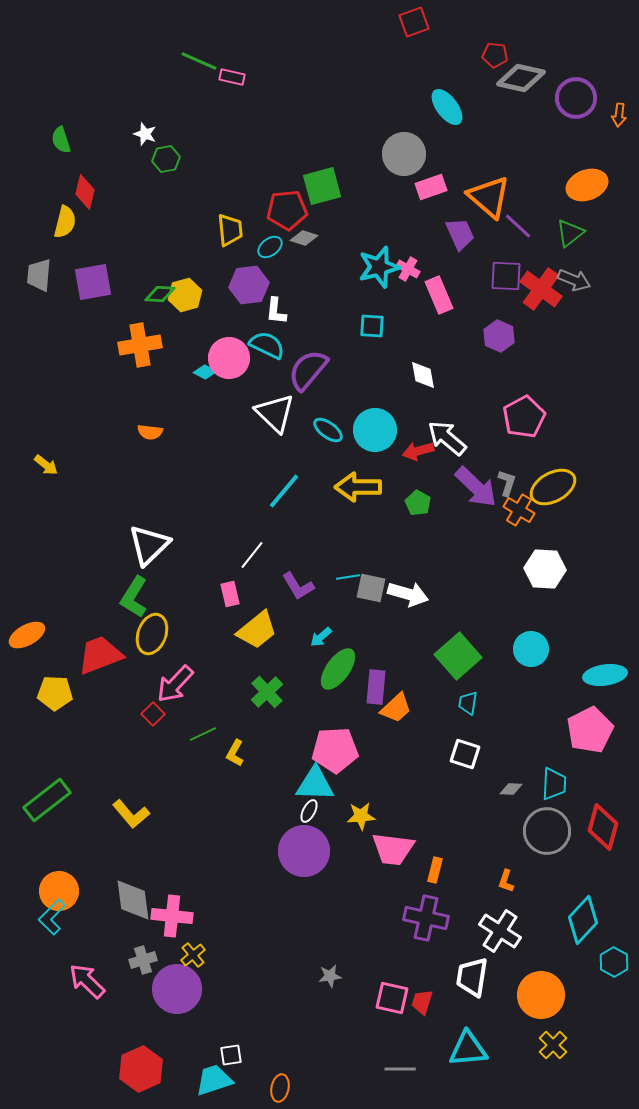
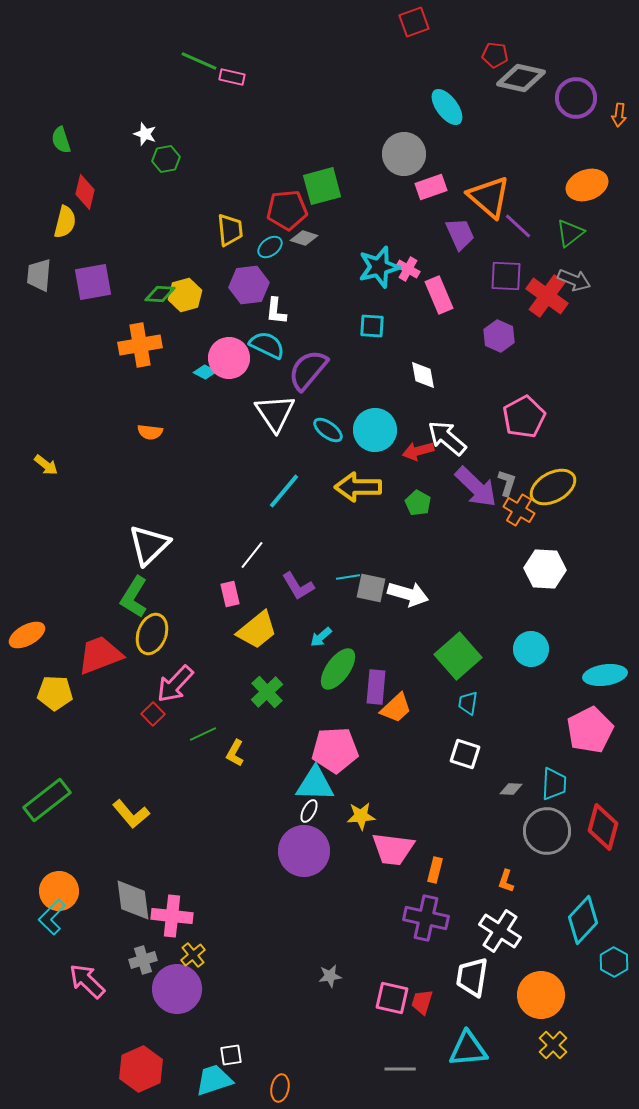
red cross at (541, 289): moved 6 px right, 7 px down
white triangle at (275, 413): rotated 12 degrees clockwise
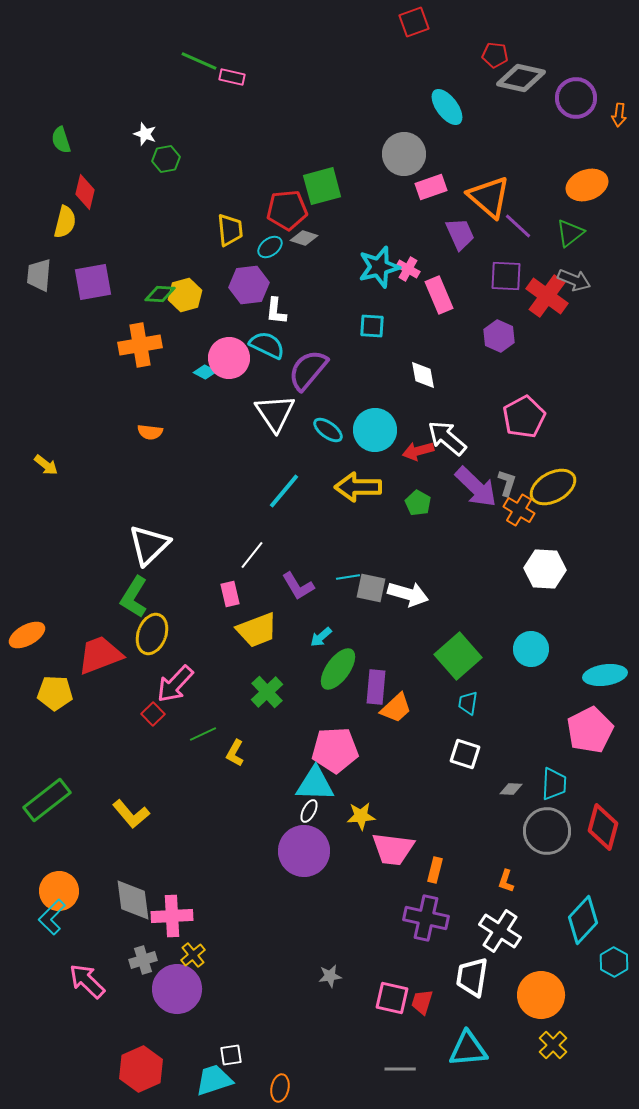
yellow trapezoid at (257, 630): rotated 18 degrees clockwise
pink cross at (172, 916): rotated 9 degrees counterclockwise
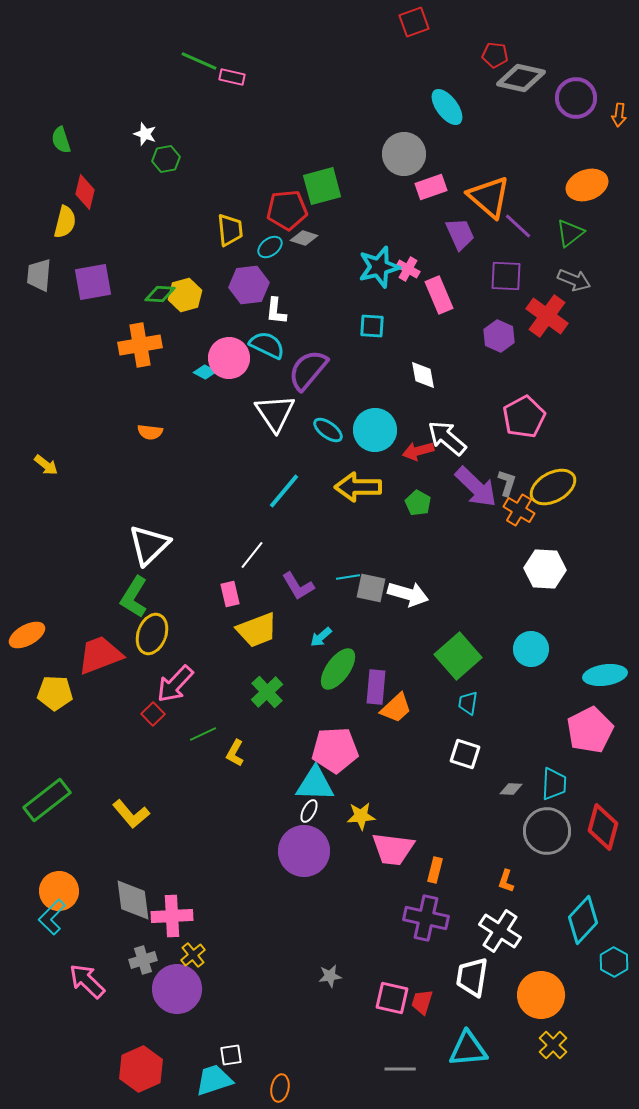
red cross at (547, 296): moved 20 px down
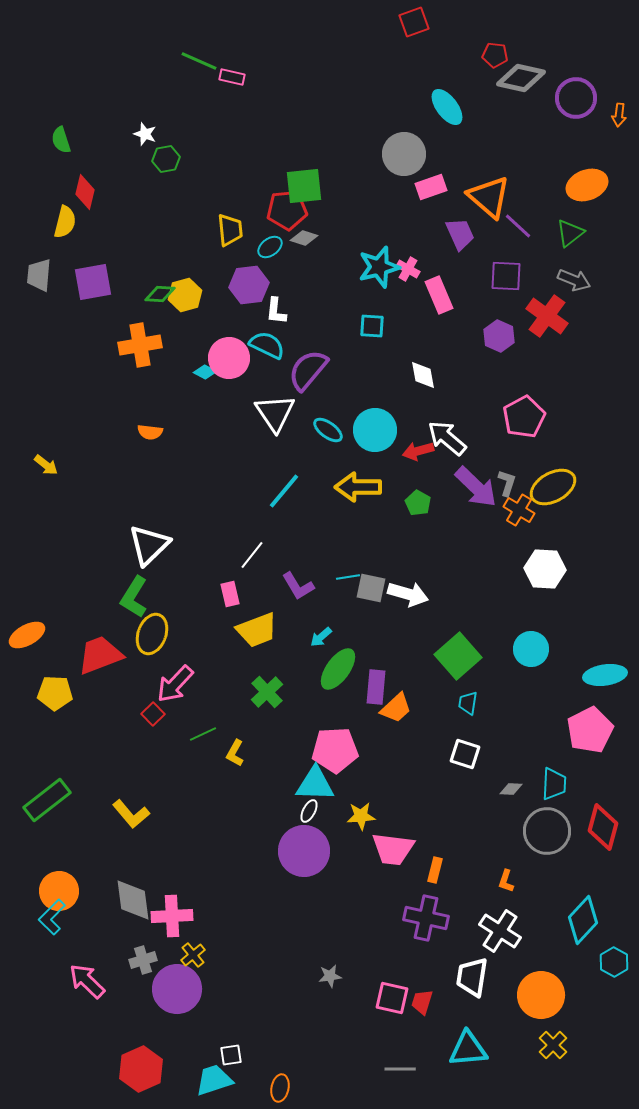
green square at (322, 186): moved 18 px left; rotated 9 degrees clockwise
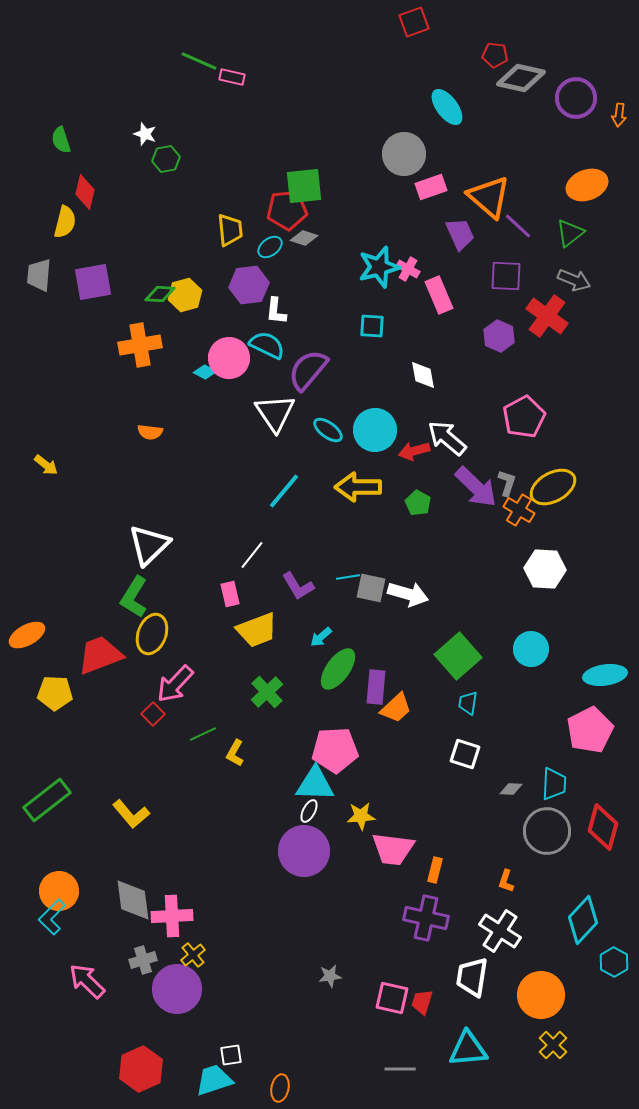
red arrow at (418, 451): moved 4 px left
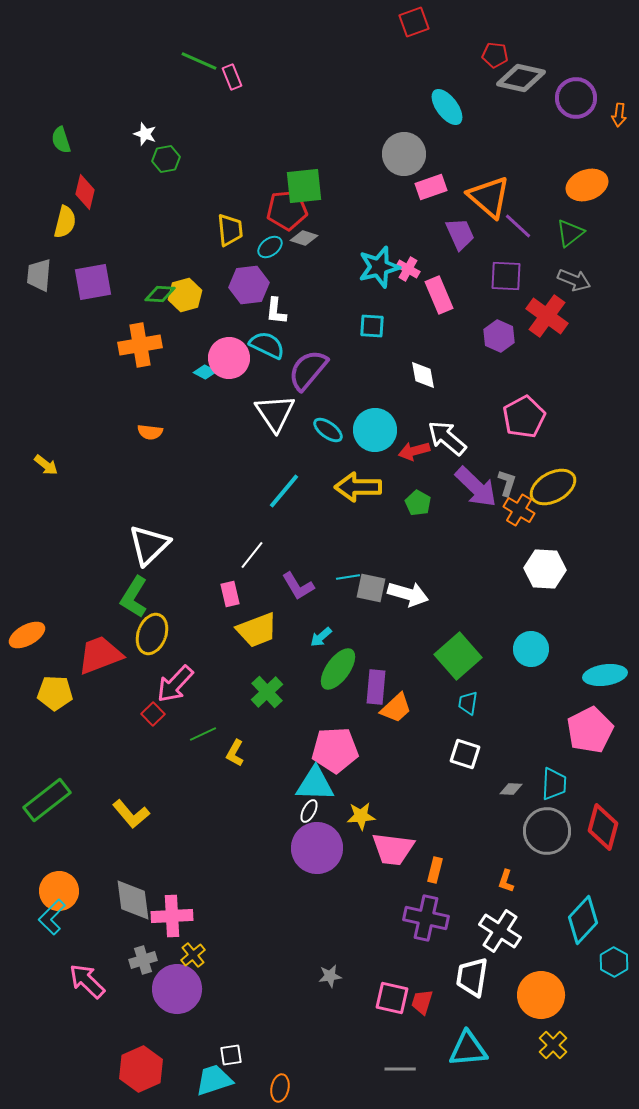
pink rectangle at (232, 77): rotated 55 degrees clockwise
purple circle at (304, 851): moved 13 px right, 3 px up
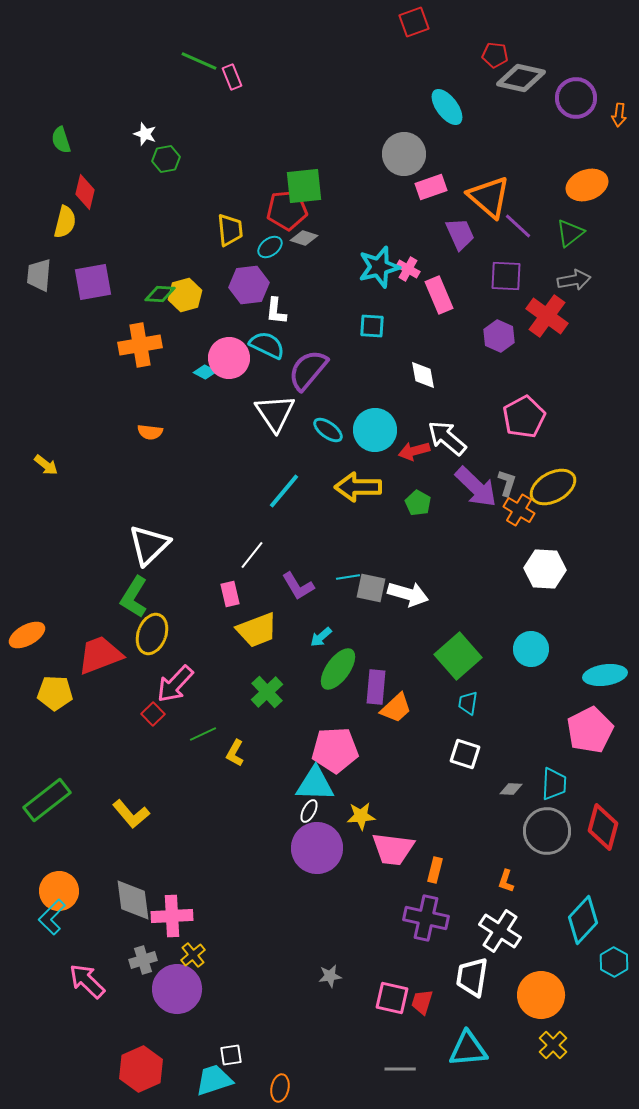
gray arrow at (574, 280): rotated 32 degrees counterclockwise
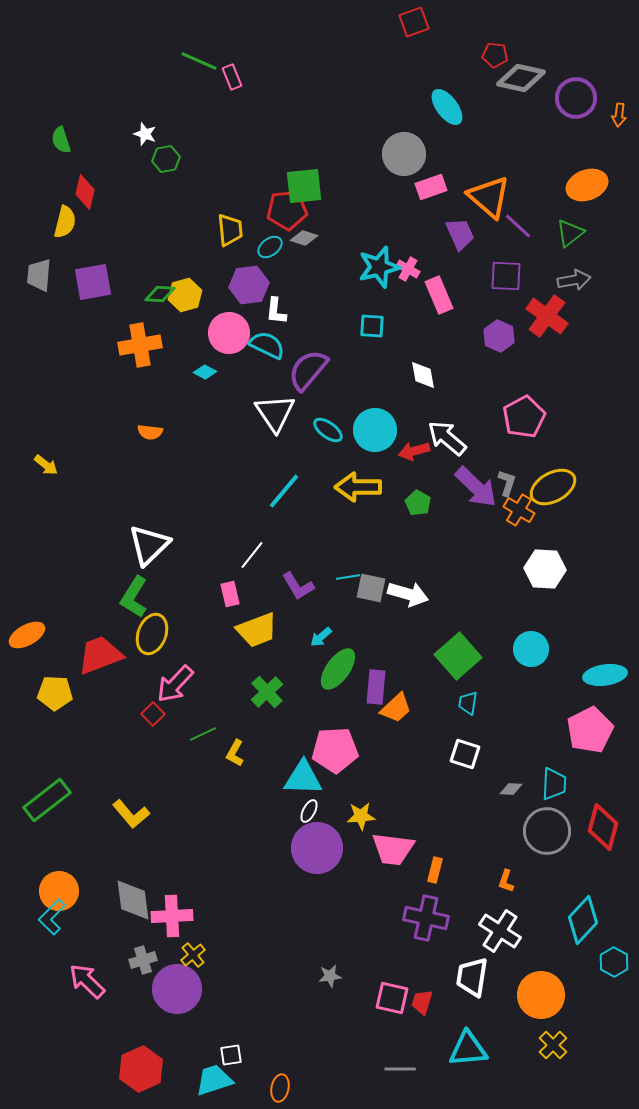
pink circle at (229, 358): moved 25 px up
cyan triangle at (315, 784): moved 12 px left, 6 px up
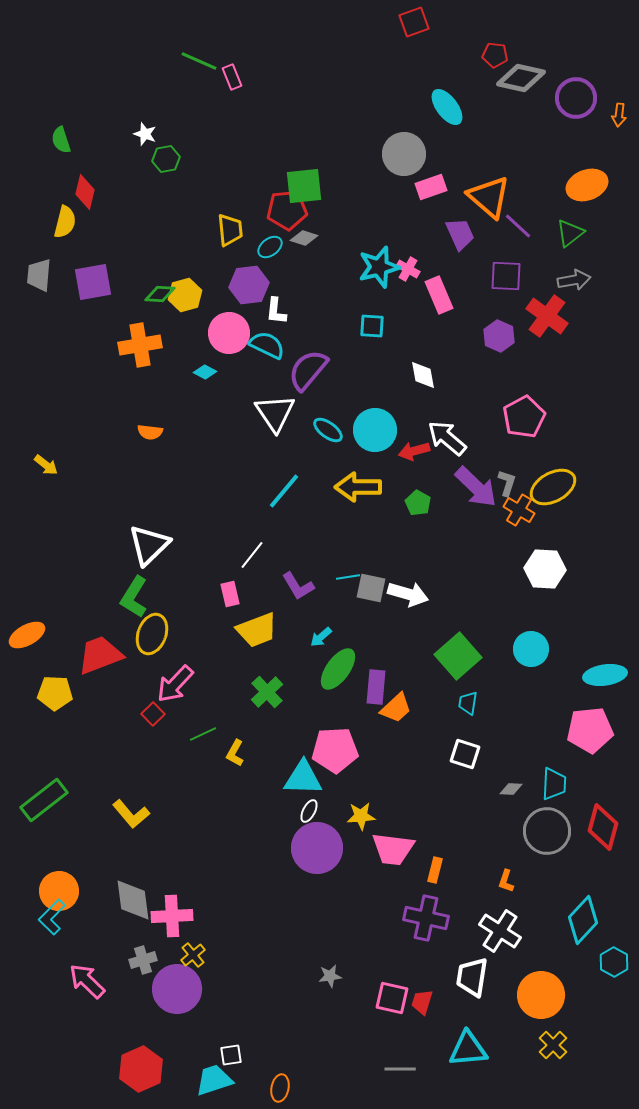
pink pentagon at (590, 730): rotated 21 degrees clockwise
green rectangle at (47, 800): moved 3 px left
